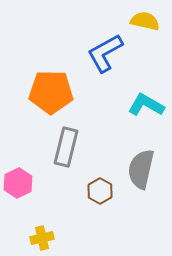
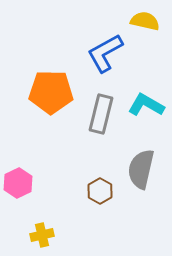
gray rectangle: moved 35 px right, 33 px up
yellow cross: moved 3 px up
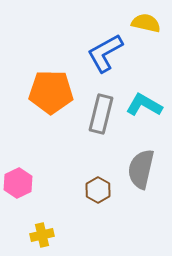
yellow semicircle: moved 1 px right, 2 px down
cyan L-shape: moved 2 px left
brown hexagon: moved 2 px left, 1 px up
